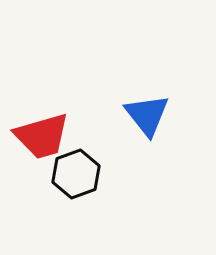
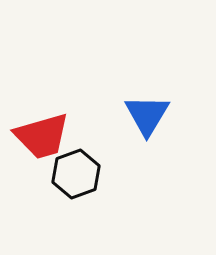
blue triangle: rotated 9 degrees clockwise
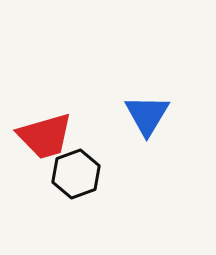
red trapezoid: moved 3 px right
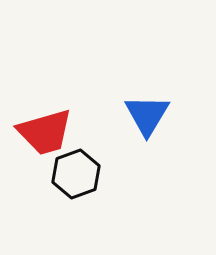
red trapezoid: moved 4 px up
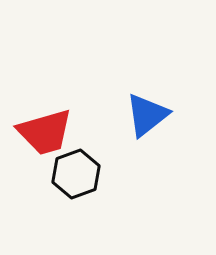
blue triangle: rotated 21 degrees clockwise
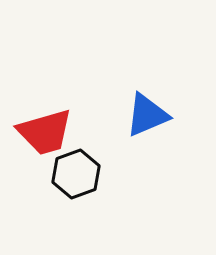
blue triangle: rotated 15 degrees clockwise
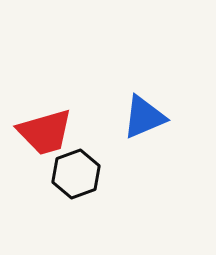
blue triangle: moved 3 px left, 2 px down
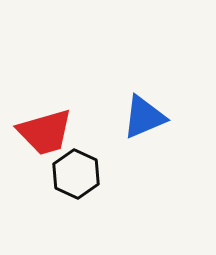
black hexagon: rotated 15 degrees counterclockwise
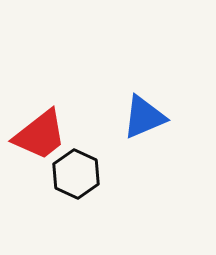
red trapezoid: moved 5 px left, 3 px down; rotated 22 degrees counterclockwise
